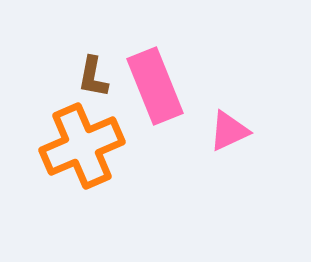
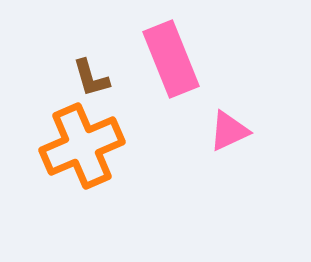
brown L-shape: moved 2 px left, 1 px down; rotated 27 degrees counterclockwise
pink rectangle: moved 16 px right, 27 px up
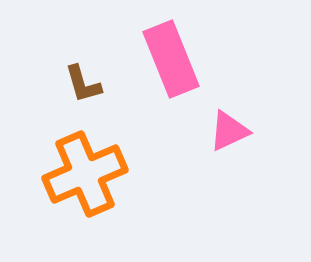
brown L-shape: moved 8 px left, 6 px down
orange cross: moved 3 px right, 28 px down
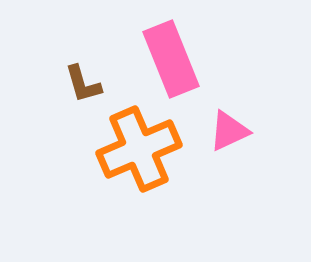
orange cross: moved 54 px right, 25 px up
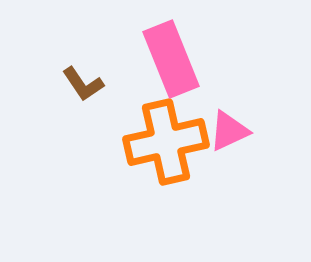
brown L-shape: rotated 18 degrees counterclockwise
orange cross: moved 27 px right, 7 px up; rotated 10 degrees clockwise
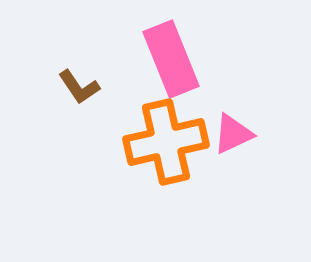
brown L-shape: moved 4 px left, 3 px down
pink triangle: moved 4 px right, 3 px down
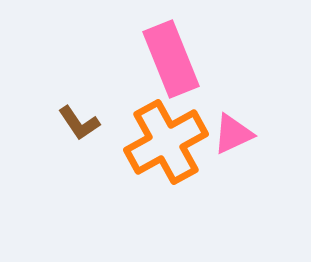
brown L-shape: moved 36 px down
orange cross: rotated 16 degrees counterclockwise
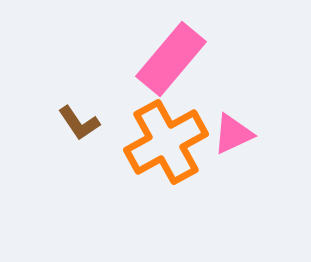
pink rectangle: rotated 62 degrees clockwise
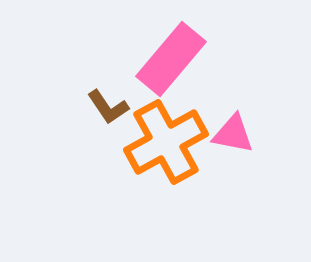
brown L-shape: moved 29 px right, 16 px up
pink triangle: rotated 36 degrees clockwise
